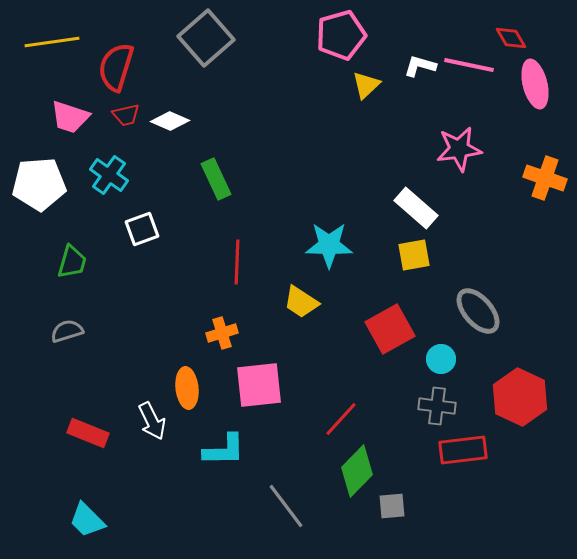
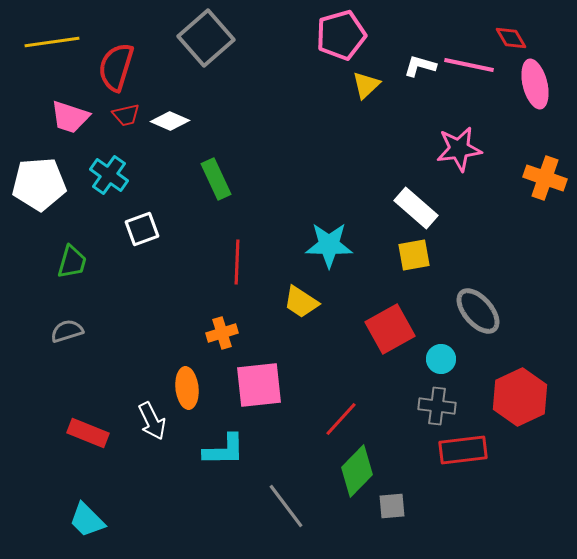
red hexagon at (520, 397): rotated 10 degrees clockwise
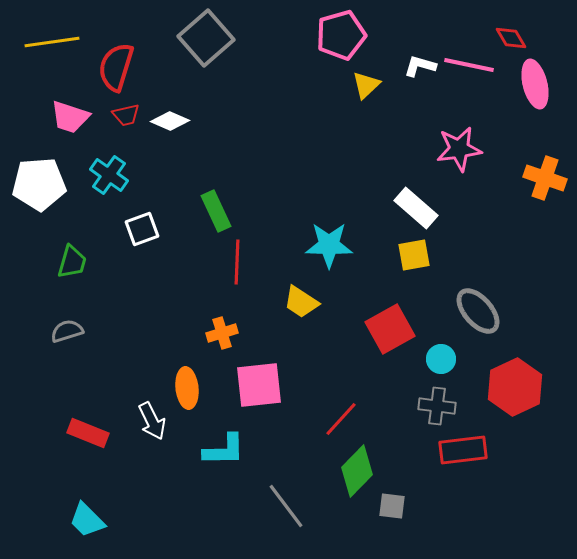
green rectangle at (216, 179): moved 32 px down
red hexagon at (520, 397): moved 5 px left, 10 px up
gray square at (392, 506): rotated 12 degrees clockwise
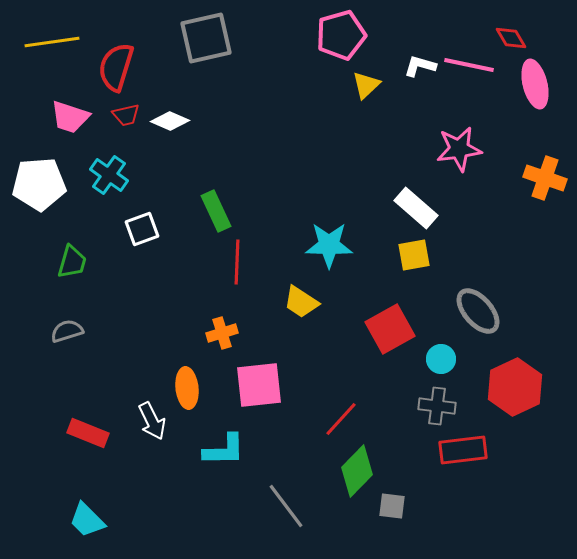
gray square at (206, 38): rotated 28 degrees clockwise
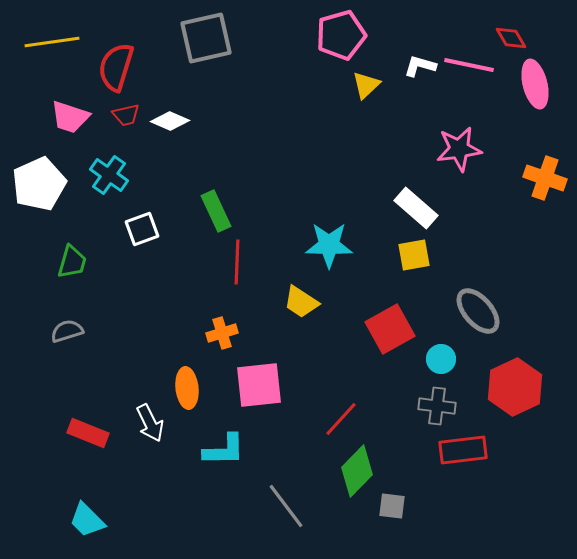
white pentagon at (39, 184): rotated 20 degrees counterclockwise
white arrow at (152, 421): moved 2 px left, 2 px down
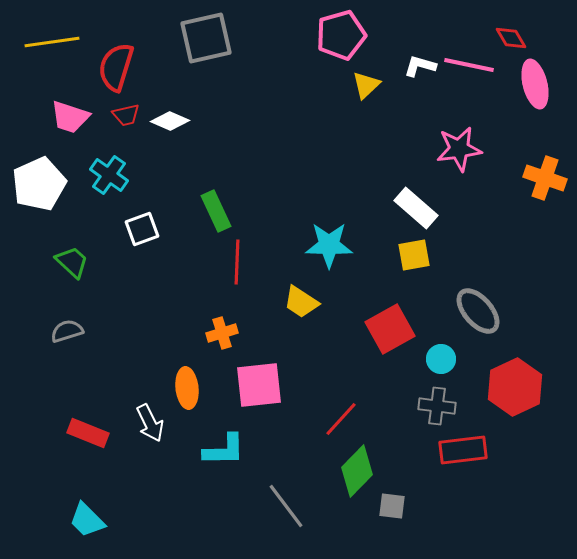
green trapezoid at (72, 262): rotated 63 degrees counterclockwise
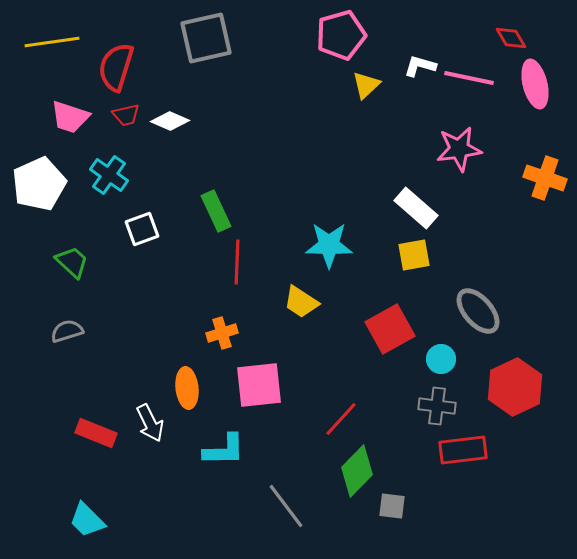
pink line at (469, 65): moved 13 px down
red rectangle at (88, 433): moved 8 px right
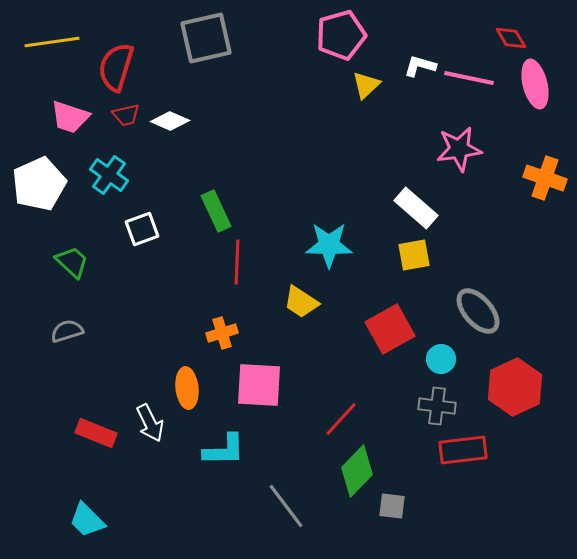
pink square at (259, 385): rotated 9 degrees clockwise
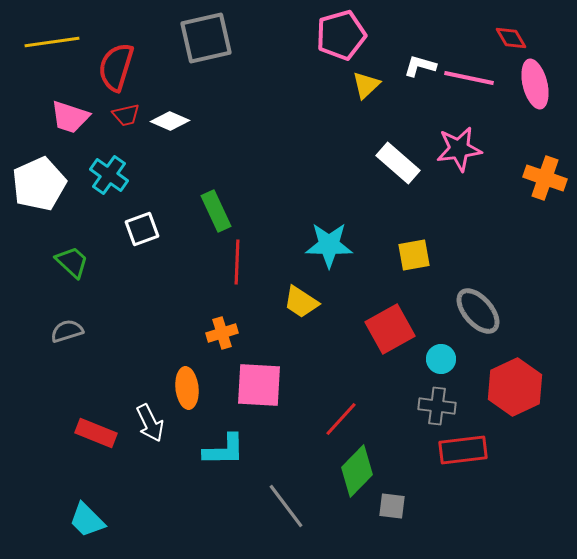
white rectangle at (416, 208): moved 18 px left, 45 px up
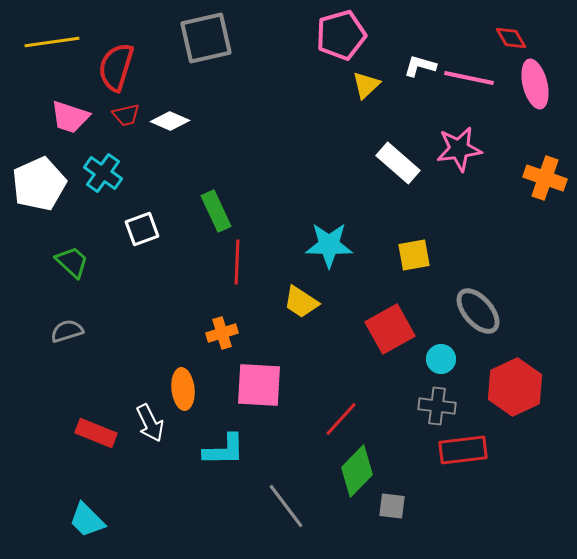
cyan cross at (109, 175): moved 6 px left, 2 px up
orange ellipse at (187, 388): moved 4 px left, 1 px down
